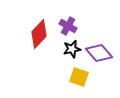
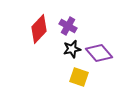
red diamond: moved 5 px up
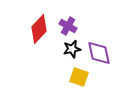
purple diamond: rotated 28 degrees clockwise
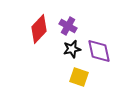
purple diamond: moved 2 px up
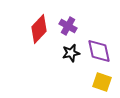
black star: moved 1 px left, 4 px down
yellow square: moved 23 px right, 5 px down
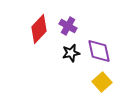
yellow square: rotated 30 degrees clockwise
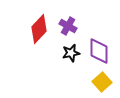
purple diamond: rotated 12 degrees clockwise
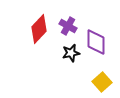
purple diamond: moved 3 px left, 9 px up
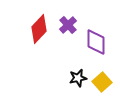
purple cross: moved 1 px up; rotated 18 degrees clockwise
black star: moved 7 px right, 25 px down
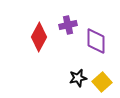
purple cross: rotated 30 degrees clockwise
red diamond: moved 8 px down; rotated 16 degrees counterclockwise
purple diamond: moved 1 px up
